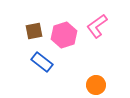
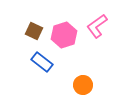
brown square: rotated 36 degrees clockwise
orange circle: moved 13 px left
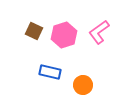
pink L-shape: moved 2 px right, 6 px down
blue rectangle: moved 8 px right, 10 px down; rotated 25 degrees counterclockwise
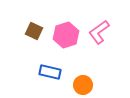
pink hexagon: moved 2 px right
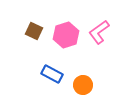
blue rectangle: moved 2 px right, 2 px down; rotated 15 degrees clockwise
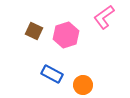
pink L-shape: moved 5 px right, 15 px up
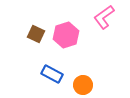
brown square: moved 2 px right, 3 px down
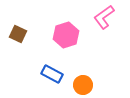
brown square: moved 18 px left
